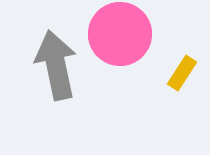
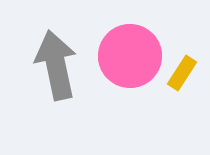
pink circle: moved 10 px right, 22 px down
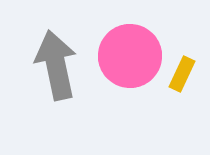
yellow rectangle: moved 1 px down; rotated 8 degrees counterclockwise
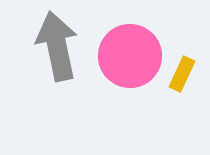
gray arrow: moved 1 px right, 19 px up
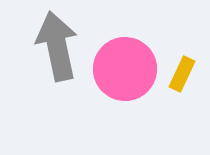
pink circle: moved 5 px left, 13 px down
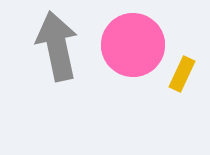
pink circle: moved 8 px right, 24 px up
